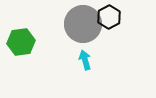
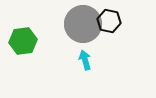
black hexagon: moved 4 px down; rotated 20 degrees counterclockwise
green hexagon: moved 2 px right, 1 px up
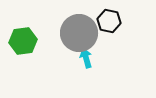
gray circle: moved 4 px left, 9 px down
cyan arrow: moved 1 px right, 2 px up
